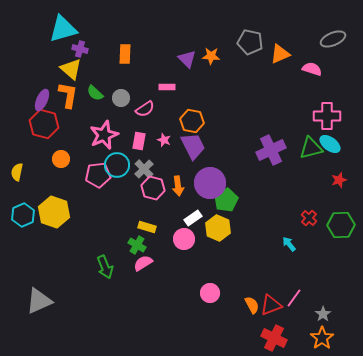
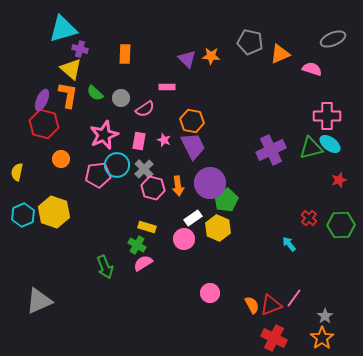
gray star at (323, 314): moved 2 px right, 2 px down
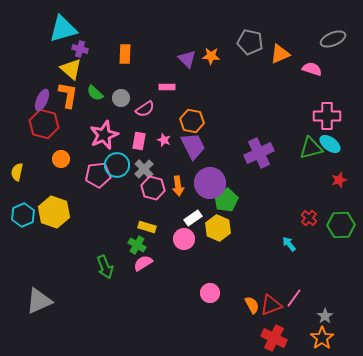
purple cross at (271, 150): moved 12 px left, 3 px down
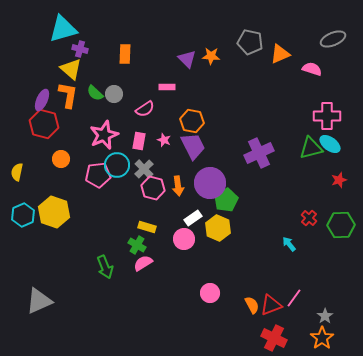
gray circle at (121, 98): moved 7 px left, 4 px up
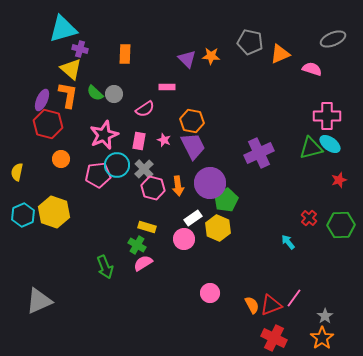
red hexagon at (44, 124): moved 4 px right
cyan arrow at (289, 244): moved 1 px left, 2 px up
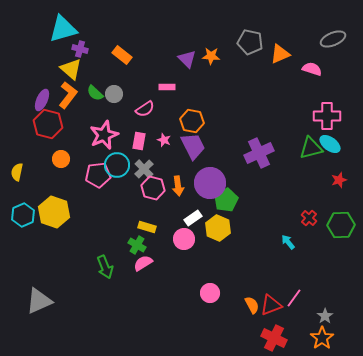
orange rectangle at (125, 54): moved 3 px left, 1 px down; rotated 54 degrees counterclockwise
orange L-shape at (68, 95): rotated 28 degrees clockwise
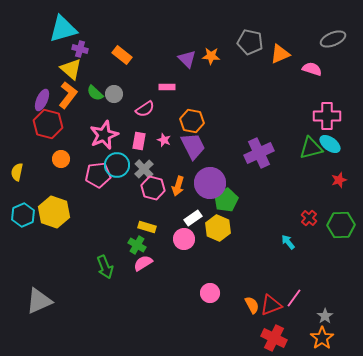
orange arrow at (178, 186): rotated 24 degrees clockwise
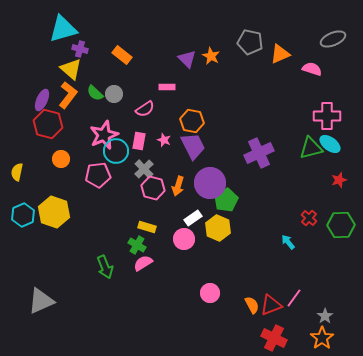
orange star at (211, 56): rotated 24 degrees clockwise
cyan circle at (117, 165): moved 1 px left, 14 px up
gray triangle at (39, 301): moved 2 px right
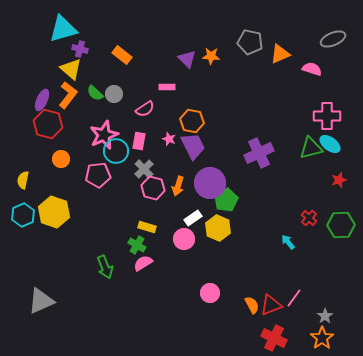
orange star at (211, 56): rotated 24 degrees counterclockwise
pink star at (164, 140): moved 5 px right, 1 px up
yellow semicircle at (17, 172): moved 6 px right, 8 px down
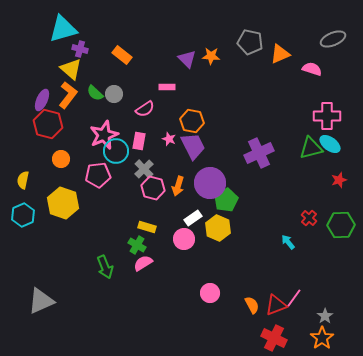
yellow hexagon at (54, 212): moved 9 px right, 9 px up
red triangle at (271, 305): moved 5 px right
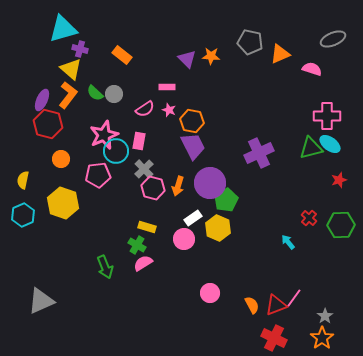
pink star at (169, 139): moved 29 px up
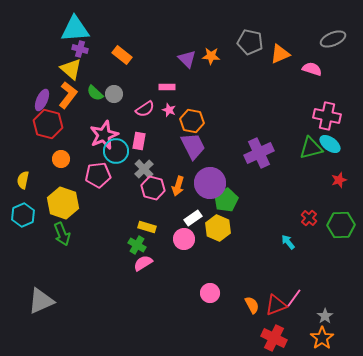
cyan triangle at (63, 29): moved 12 px right; rotated 12 degrees clockwise
pink cross at (327, 116): rotated 12 degrees clockwise
green arrow at (105, 267): moved 43 px left, 33 px up
